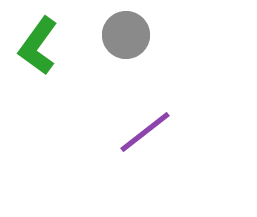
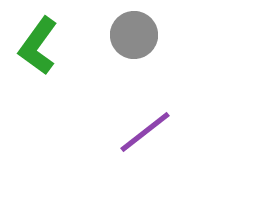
gray circle: moved 8 px right
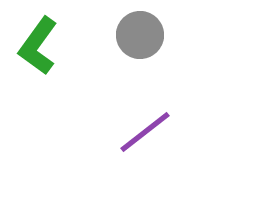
gray circle: moved 6 px right
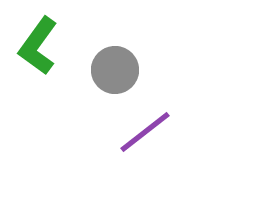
gray circle: moved 25 px left, 35 px down
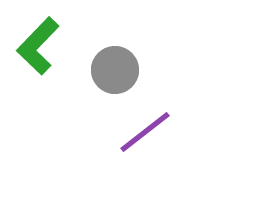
green L-shape: rotated 8 degrees clockwise
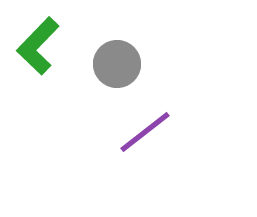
gray circle: moved 2 px right, 6 px up
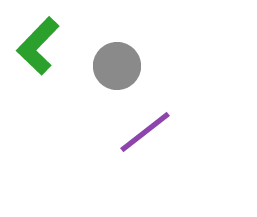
gray circle: moved 2 px down
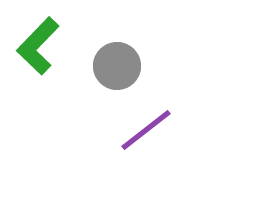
purple line: moved 1 px right, 2 px up
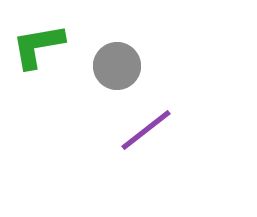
green L-shape: rotated 36 degrees clockwise
